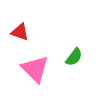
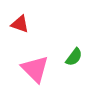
red triangle: moved 8 px up
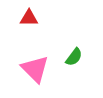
red triangle: moved 9 px right, 6 px up; rotated 18 degrees counterclockwise
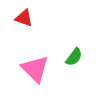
red triangle: moved 5 px left; rotated 18 degrees clockwise
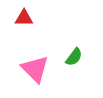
red triangle: rotated 18 degrees counterclockwise
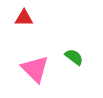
green semicircle: rotated 90 degrees counterclockwise
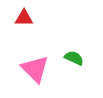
green semicircle: moved 1 px down; rotated 12 degrees counterclockwise
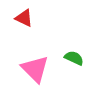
red triangle: rotated 24 degrees clockwise
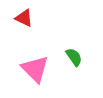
green semicircle: moved 1 px up; rotated 30 degrees clockwise
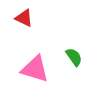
pink triangle: rotated 28 degrees counterclockwise
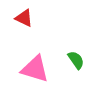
green semicircle: moved 2 px right, 3 px down
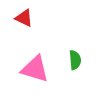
green semicircle: moved 1 px left; rotated 30 degrees clockwise
